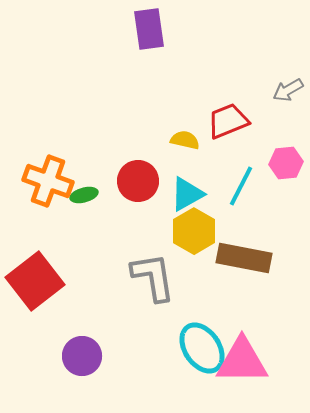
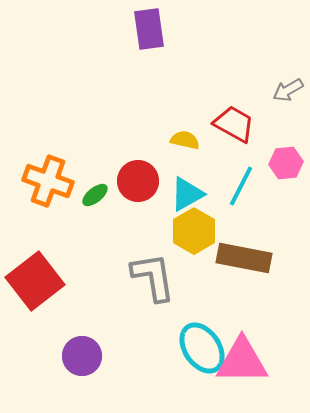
red trapezoid: moved 6 px right, 3 px down; rotated 51 degrees clockwise
green ellipse: moved 11 px right; rotated 24 degrees counterclockwise
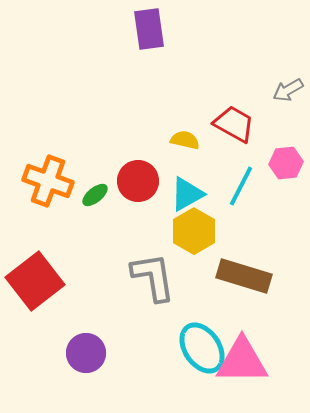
brown rectangle: moved 18 px down; rotated 6 degrees clockwise
purple circle: moved 4 px right, 3 px up
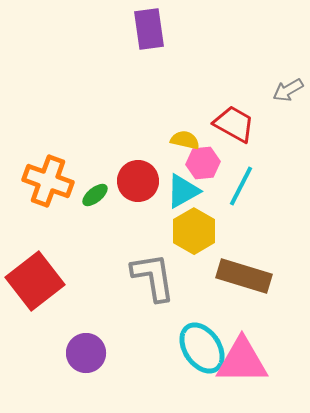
pink hexagon: moved 83 px left
cyan triangle: moved 4 px left, 3 px up
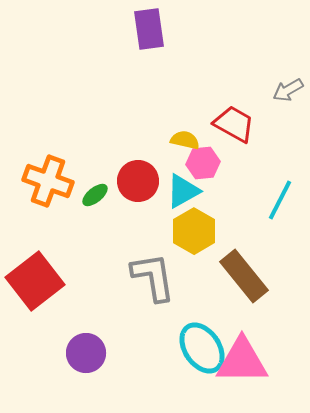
cyan line: moved 39 px right, 14 px down
brown rectangle: rotated 34 degrees clockwise
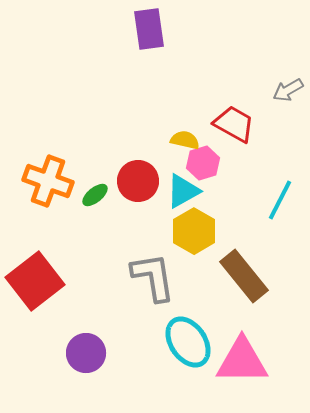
pink hexagon: rotated 12 degrees counterclockwise
cyan ellipse: moved 14 px left, 6 px up
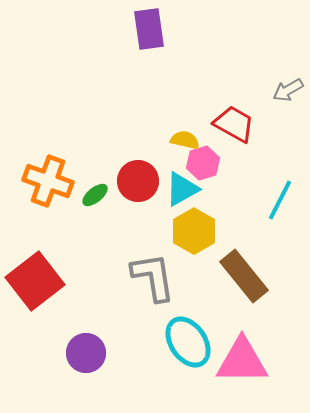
cyan triangle: moved 1 px left, 2 px up
